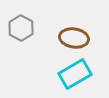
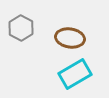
brown ellipse: moved 4 px left
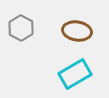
brown ellipse: moved 7 px right, 7 px up
